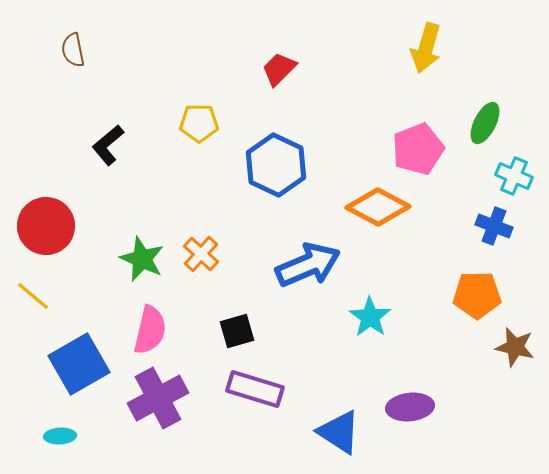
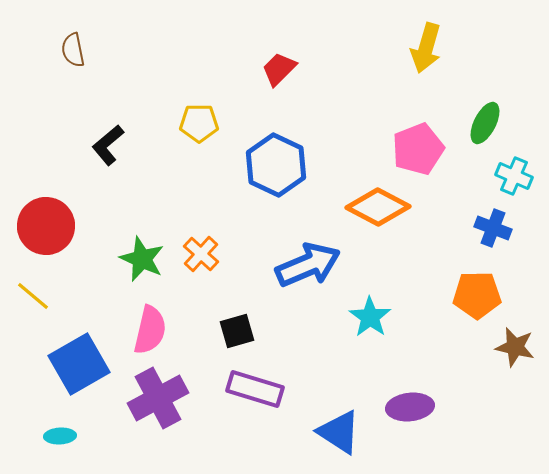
blue cross: moved 1 px left, 2 px down
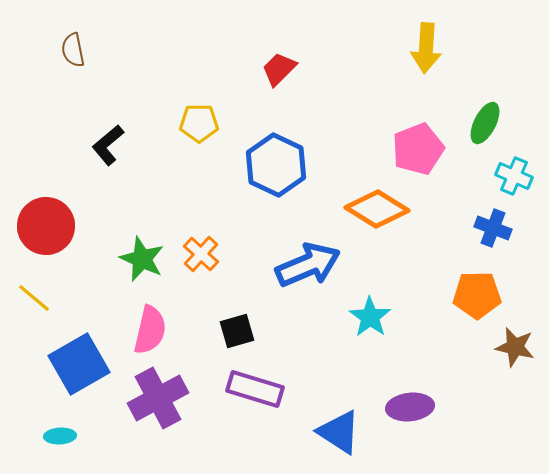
yellow arrow: rotated 12 degrees counterclockwise
orange diamond: moved 1 px left, 2 px down; rotated 4 degrees clockwise
yellow line: moved 1 px right, 2 px down
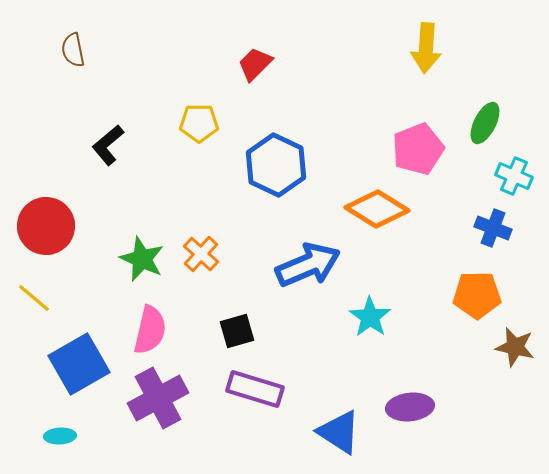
red trapezoid: moved 24 px left, 5 px up
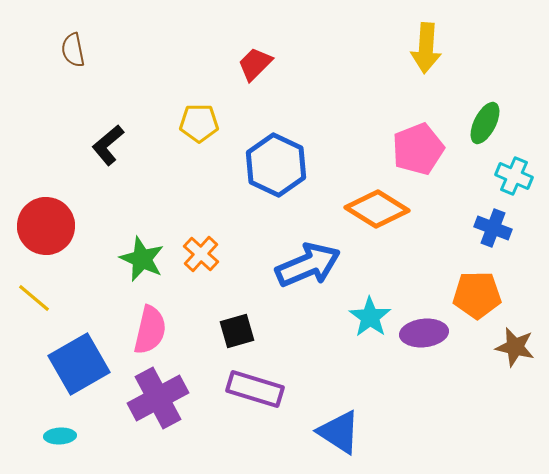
purple ellipse: moved 14 px right, 74 px up
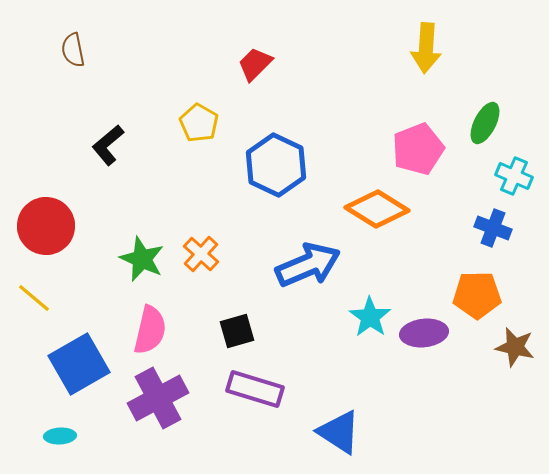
yellow pentagon: rotated 30 degrees clockwise
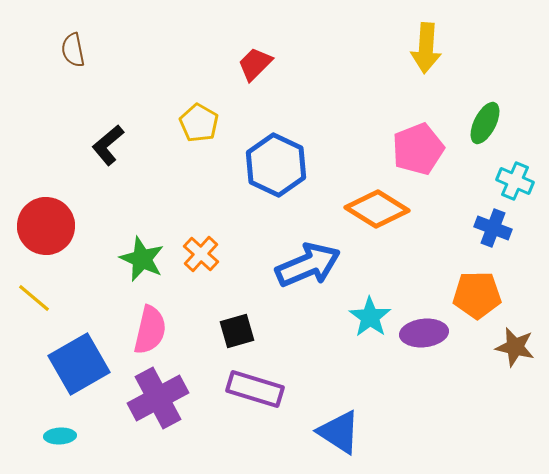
cyan cross: moved 1 px right, 5 px down
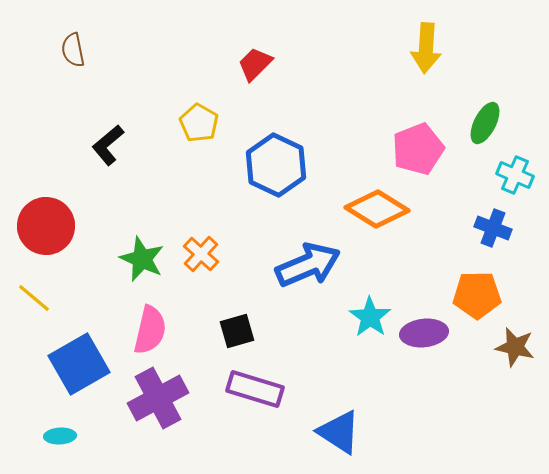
cyan cross: moved 6 px up
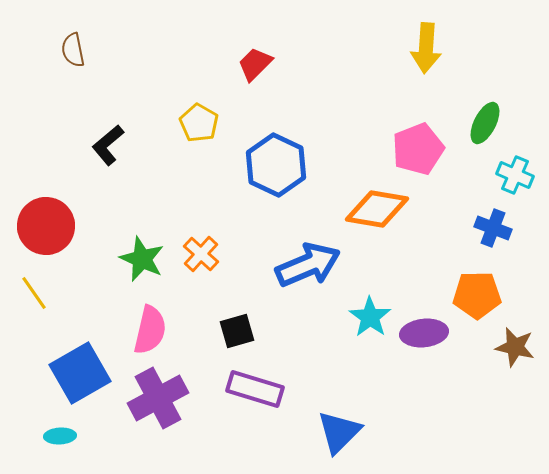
orange diamond: rotated 22 degrees counterclockwise
yellow line: moved 5 px up; rotated 15 degrees clockwise
blue square: moved 1 px right, 9 px down
blue triangle: rotated 42 degrees clockwise
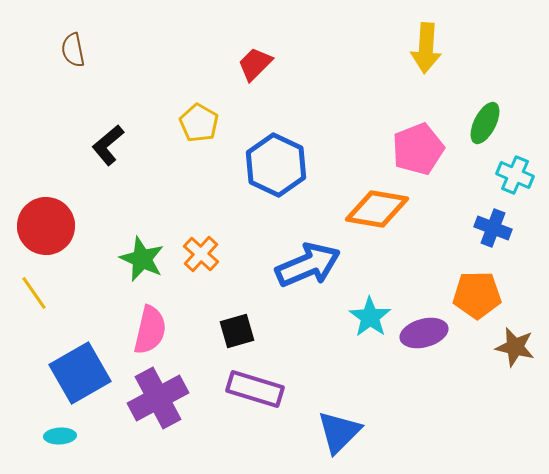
purple ellipse: rotated 9 degrees counterclockwise
